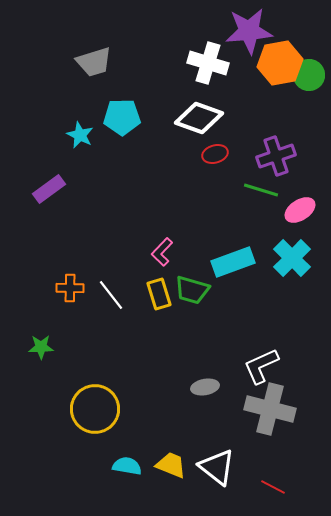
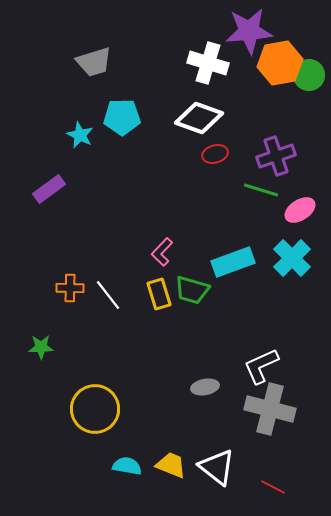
white line: moved 3 px left
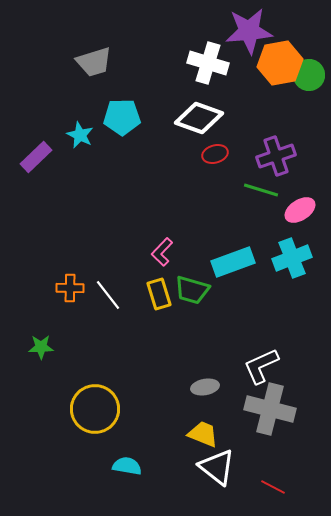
purple rectangle: moved 13 px left, 32 px up; rotated 8 degrees counterclockwise
cyan cross: rotated 24 degrees clockwise
yellow trapezoid: moved 32 px right, 31 px up
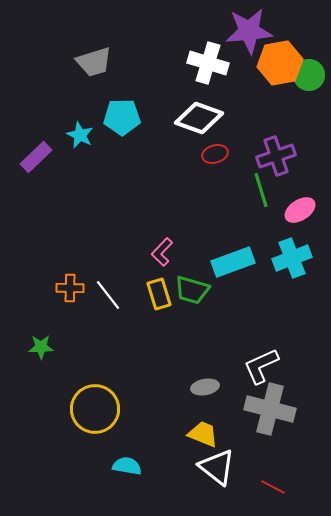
green line: rotated 56 degrees clockwise
